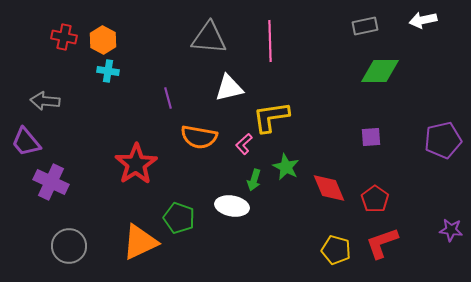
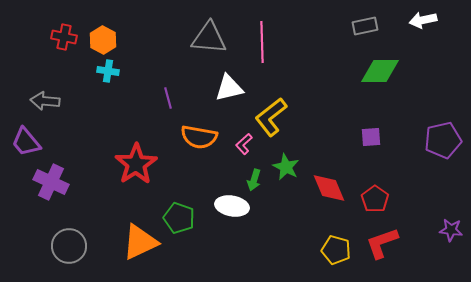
pink line: moved 8 px left, 1 px down
yellow L-shape: rotated 30 degrees counterclockwise
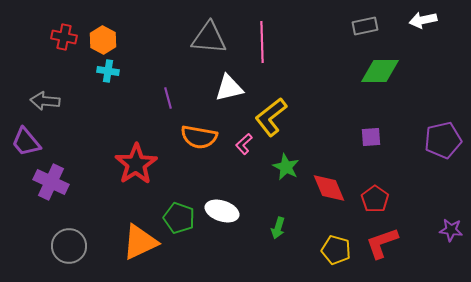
green arrow: moved 24 px right, 48 px down
white ellipse: moved 10 px left, 5 px down; rotated 8 degrees clockwise
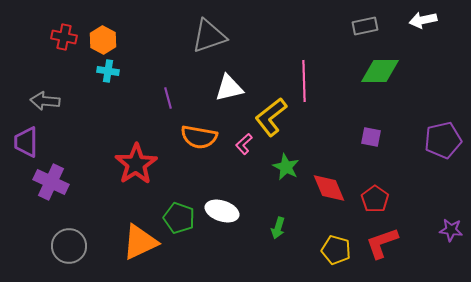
gray triangle: moved 2 px up; rotated 24 degrees counterclockwise
pink line: moved 42 px right, 39 px down
purple square: rotated 15 degrees clockwise
purple trapezoid: rotated 40 degrees clockwise
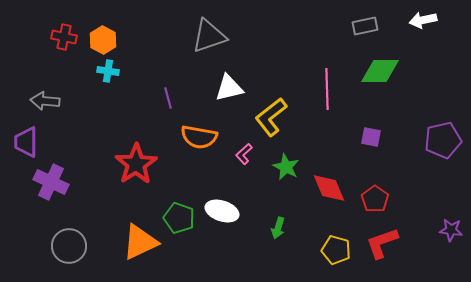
pink line: moved 23 px right, 8 px down
pink L-shape: moved 10 px down
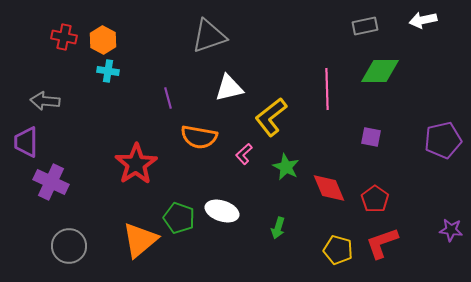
orange triangle: moved 2 px up; rotated 15 degrees counterclockwise
yellow pentagon: moved 2 px right
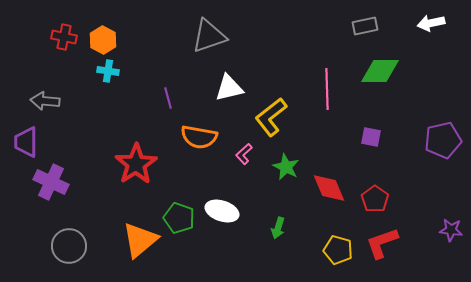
white arrow: moved 8 px right, 3 px down
